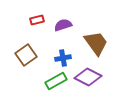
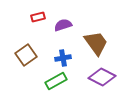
red rectangle: moved 1 px right, 3 px up
purple diamond: moved 14 px right
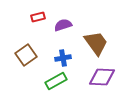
purple diamond: rotated 24 degrees counterclockwise
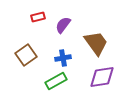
purple semicircle: rotated 36 degrees counterclockwise
purple diamond: rotated 12 degrees counterclockwise
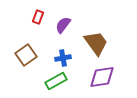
red rectangle: rotated 56 degrees counterclockwise
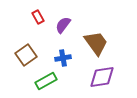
red rectangle: rotated 48 degrees counterclockwise
green rectangle: moved 10 px left
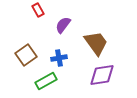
red rectangle: moved 7 px up
blue cross: moved 4 px left
purple diamond: moved 2 px up
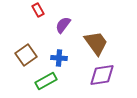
blue cross: rotated 14 degrees clockwise
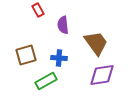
purple semicircle: rotated 42 degrees counterclockwise
brown square: rotated 20 degrees clockwise
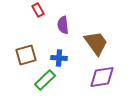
purple diamond: moved 2 px down
green rectangle: moved 1 px left, 1 px up; rotated 15 degrees counterclockwise
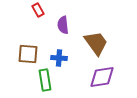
brown square: moved 2 px right, 1 px up; rotated 20 degrees clockwise
green rectangle: rotated 55 degrees counterclockwise
